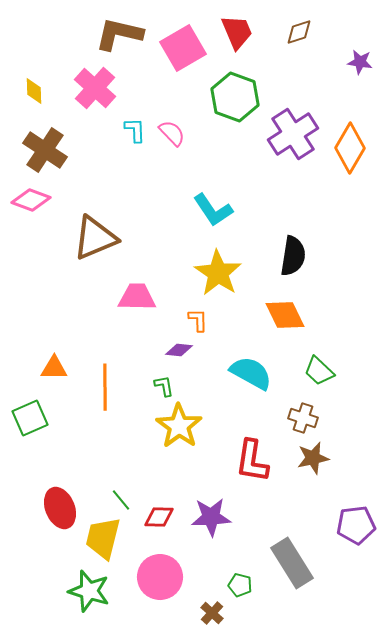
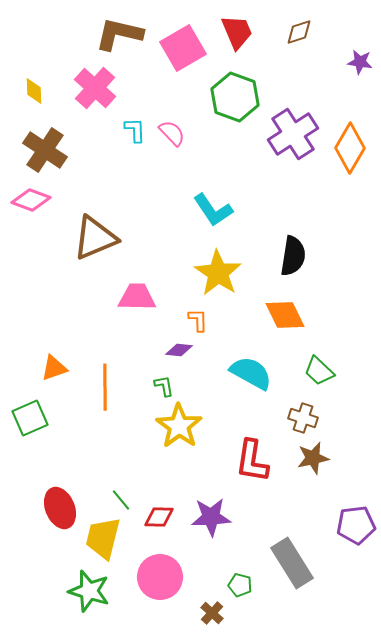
orange triangle at (54, 368): rotated 20 degrees counterclockwise
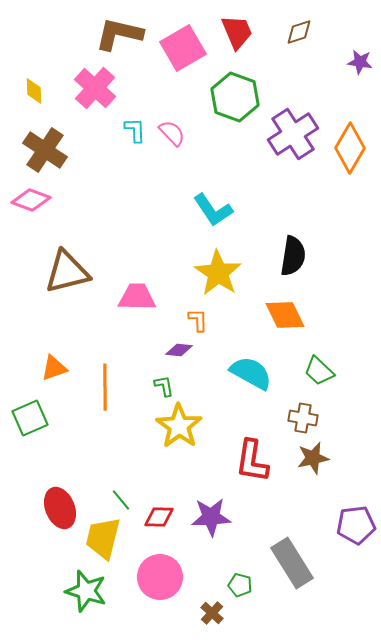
brown triangle at (95, 238): moved 28 px left, 34 px down; rotated 9 degrees clockwise
brown cross at (303, 418): rotated 8 degrees counterclockwise
green star at (89, 591): moved 3 px left
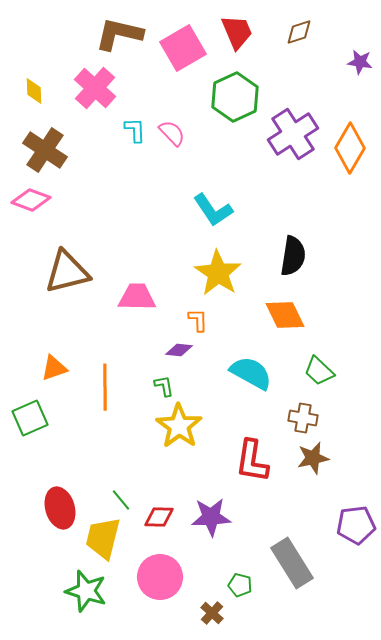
green hexagon at (235, 97): rotated 15 degrees clockwise
red ellipse at (60, 508): rotated 6 degrees clockwise
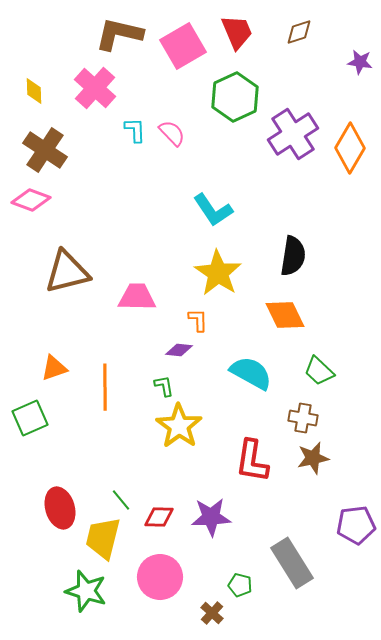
pink square at (183, 48): moved 2 px up
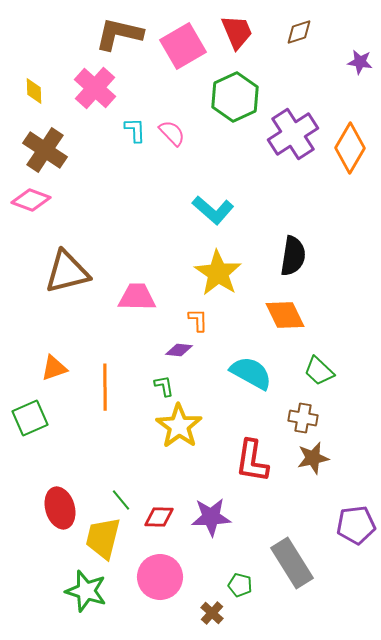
cyan L-shape at (213, 210): rotated 15 degrees counterclockwise
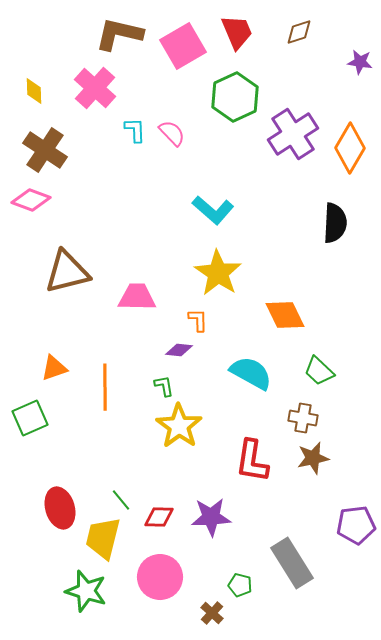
black semicircle at (293, 256): moved 42 px right, 33 px up; rotated 6 degrees counterclockwise
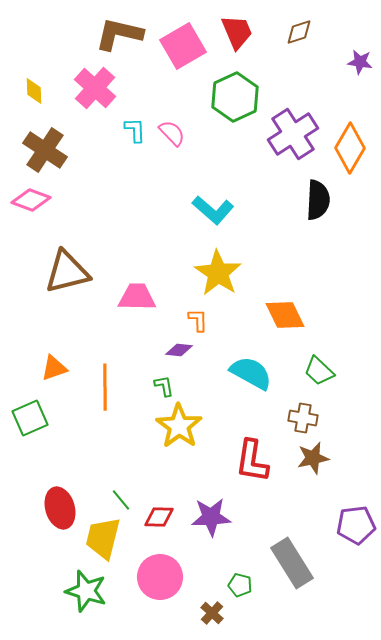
black semicircle at (335, 223): moved 17 px left, 23 px up
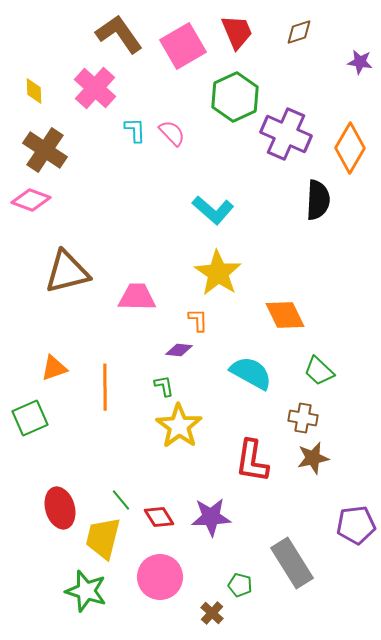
brown L-shape at (119, 34): rotated 42 degrees clockwise
purple cross at (293, 134): moved 7 px left; rotated 33 degrees counterclockwise
red diamond at (159, 517): rotated 56 degrees clockwise
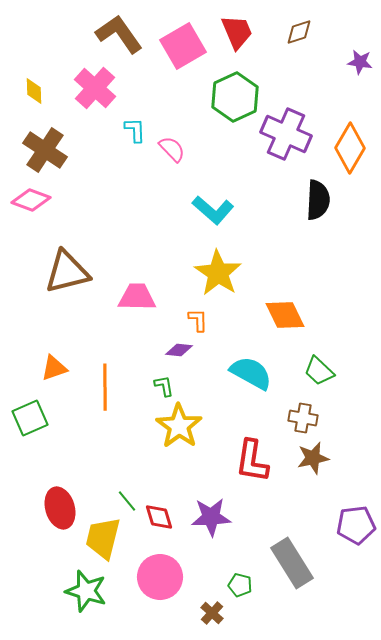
pink semicircle at (172, 133): moved 16 px down
green line at (121, 500): moved 6 px right, 1 px down
red diamond at (159, 517): rotated 16 degrees clockwise
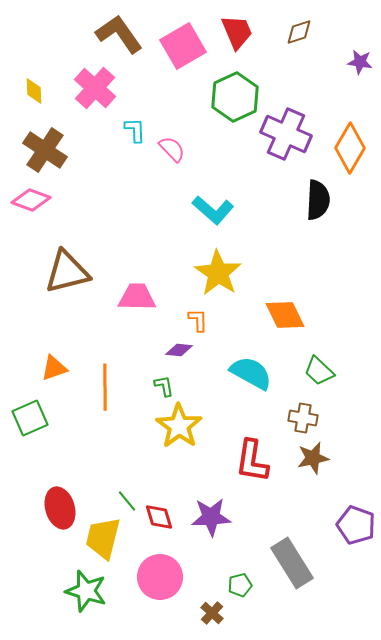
purple pentagon at (356, 525): rotated 27 degrees clockwise
green pentagon at (240, 585): rotated 30 degrees counterclockwise
